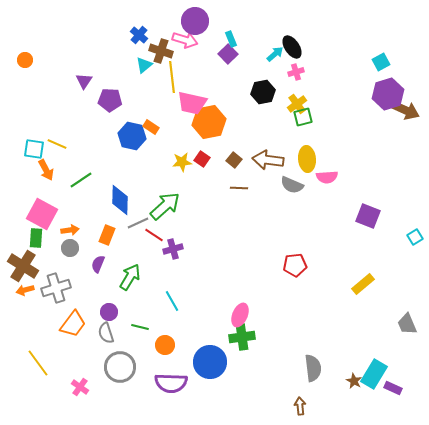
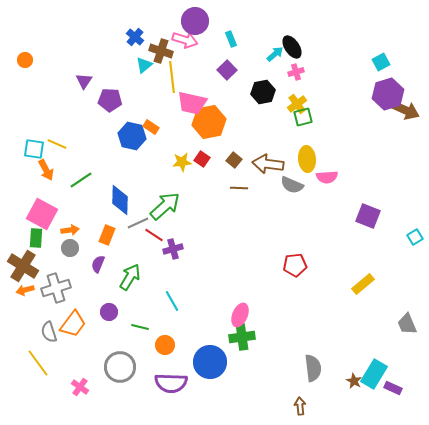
blue cross at (139, 35): moved 4 px left, 2 px down
purple square at (228, 54): moved 1 px left, 16 px down
brown arrow at (268, 160): moved 4 px down
gray semicircle at (106, 333): moved 57 px left, 1 px up
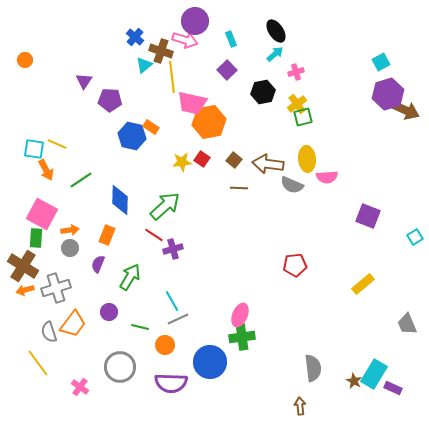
black ellipse at (292, 47): moved 16 px left, 16 px up
gray line at (138, 223): moved 40 px right, 96 px down
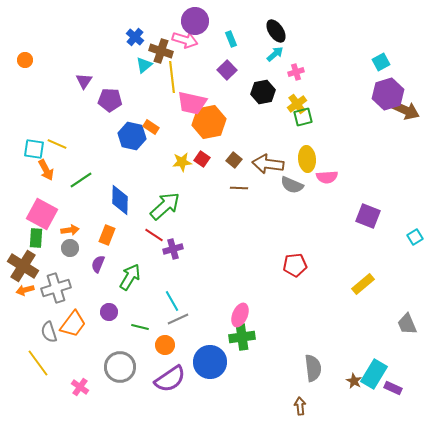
purple semicircle at (171, 383): moved 1 px left, 4 px up; rotated 36 degrees counterclockwise
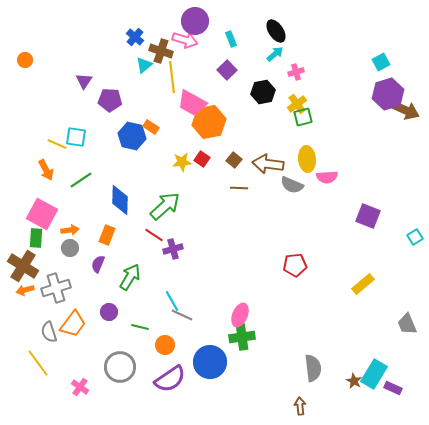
pink trapezoid at (192, 103): rotated 16 degrees clockwise
cyan square at (34, 149): moved 42 px right, 12 px up
gray line at (178, 319): moved 4 px right, 4 px up; rotated 50 degrees clockwise
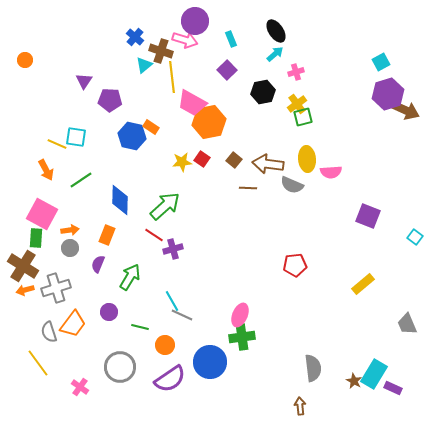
pink semicircle at (327, 177): moved 4 px right, 5 px up
brown line at (239, 188): moved 9 px right
cyan square at (415, 237): rotated 21 degrees counterclockwise
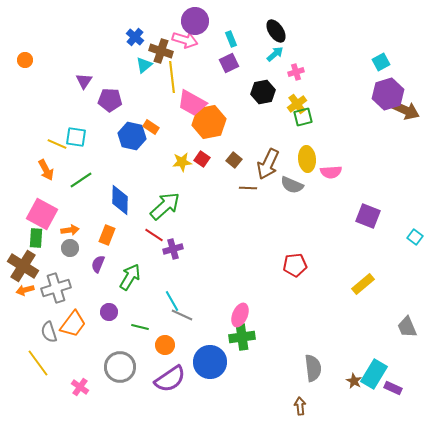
purple square at (227, 70): moved 2 px right, 7 px up; rotated 18 degrees clockwise
brown arrow at (268, 164): rotated 72 degrees counterclockwise
gray trapezoid at (407, 324): moved 3 px down
